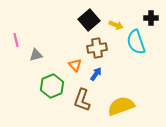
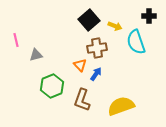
black cross: moved 2 px left, 2 px up
yellow arrow: moved 1 px left, 1 px down
orange triangle: moved 5 px right
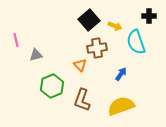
blue arrow: moved 25 px right
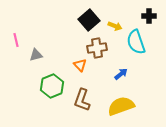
blue arrow: rotated 16 degrees clockwise
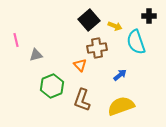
blue arrow: moved 1 px left, 1 px down
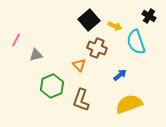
black cross: rotated 32 degrees clockwise
pink line: rotated 40 degrees clockwise
brown cross: rotated 30 degrees clockwise
orange triangle: moved 1 px left
brown L-shape: moved 1 px left
yellow semicircle: moved 8 px right, 2 px up
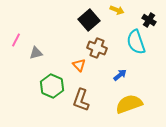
black cross: moved 4 px down
yellow arrow: moved 2 px right, 16 px up
gray triangle: moved 2 px up
green hexagon: rotated 15 degrees counterclockwise
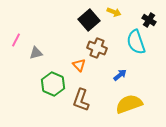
yellow arrow: moved 3 px left, 2 px down
green hexagon: moved 1 px right, 2 px up
